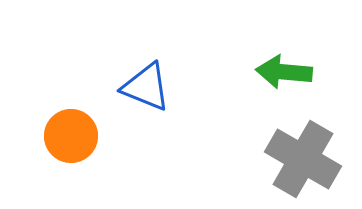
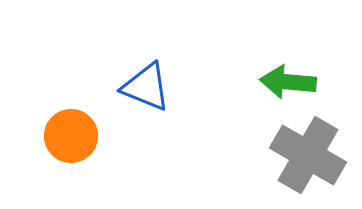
green arrow: moved 4 px right, 10 px down
gray cross: moved 5 px right, 4 px up
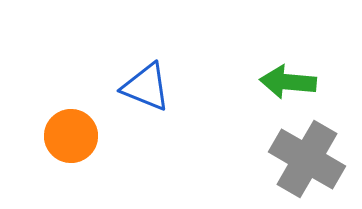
gray cross: moved 1 px left, 4 px down
